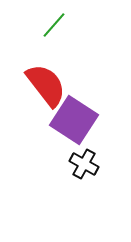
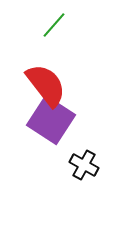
purple square: moved 23 px left
black cross: moved 1 px down
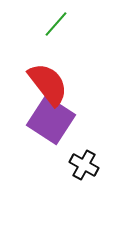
green line: moved 2 px right, 1 px up
red semicircle: moved 2 px right, 1 px up
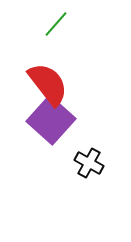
purple square: rotated 9 degrees clockwise
black cross: moved 5 px right, 2 px up
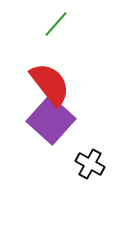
red semicircle: moved 2 px right
black cross: moved 1 px right, 1 px down
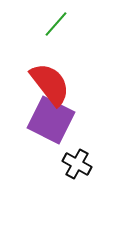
purple square: rotated 15 degrees counterclockwise
black cross: moved 13 px left
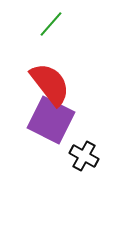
green line: moved 5 px left
black cross: moved 7 px right, 8 px up
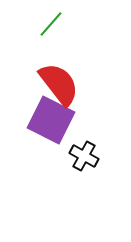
red semicircle: moved 9 px right
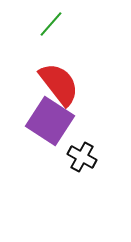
purple square: moved 1 px left, 1 px down; rotated 6 degrees clockwise
black cross: moved 2 px left, 1 px down
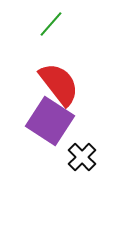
black cross: rotated 16 degrees clockwise
